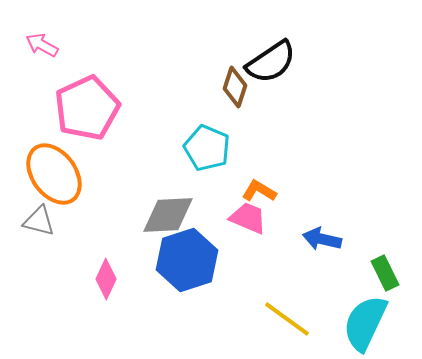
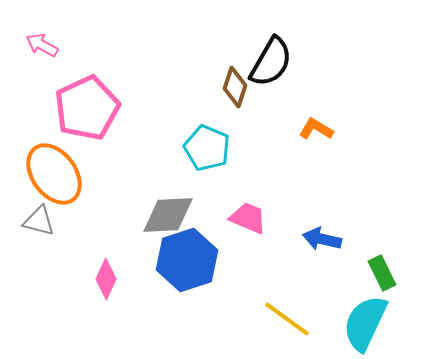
black semicircle: rotated 26 degrees counterclockwise
orange L-shape: moved 57 px right, 62 px up
green rectangle: moved 3 px left
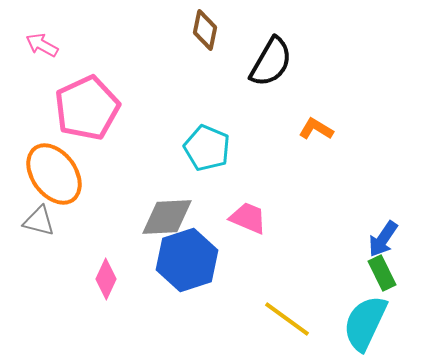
brown diamond: moved 30 px left, 57 px up; rotated 6 degrees counterclockwise
gray diamond: moved 1 px left, 2 px down
blue arrow: moved 61 px right; rotated 69 degrees counterclockwise
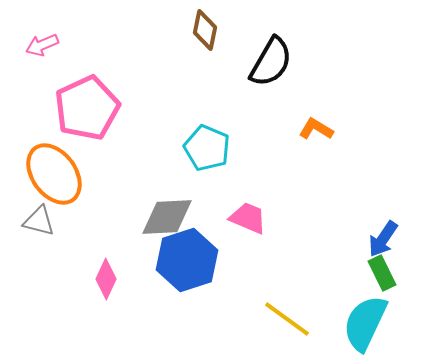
pink arrow: rotated 52 degrees counterclockwise
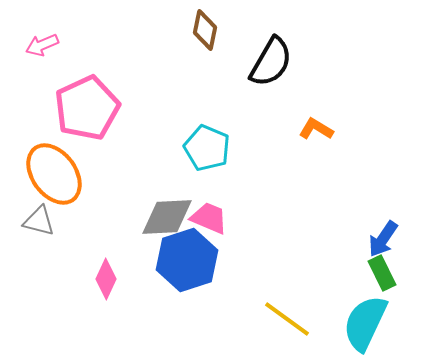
pink trapezoid: moved 39 px left
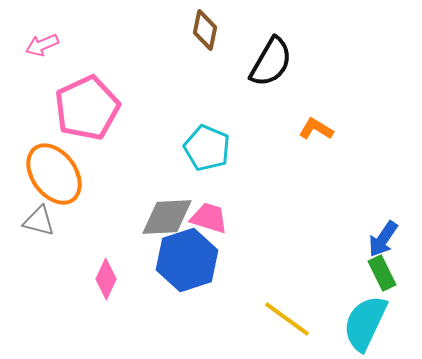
pink trapezoid: rotated 6 degrees counterclockwise
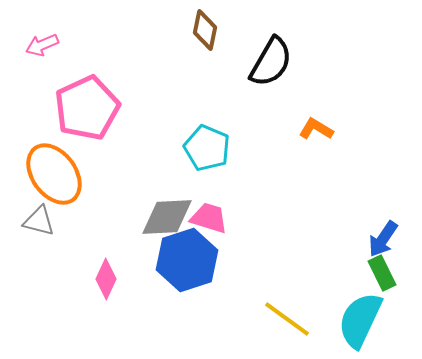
cyan semicircle: moved 5 px left, 3 px up
